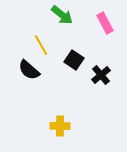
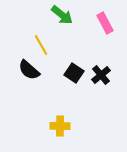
black square: moved 13 px down
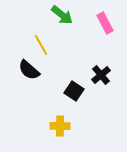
black square: moved 18 px down
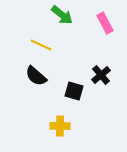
yellow line: rotated 35 degrees counterclockwise
black semicircle: moved 7 px right, 6 px down
black square: rotated 18 degrees counterclockwise
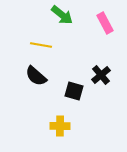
yellow line: rotated 15 degrees counterclockwise
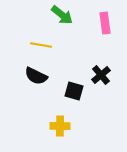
pink rectangle: rotated 20 degrees clockwise
black semicircle: rotated 15 degrees counterclockwise
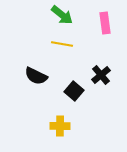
yellow line: moved 21 px right, 1 px up
black square: rotated 24 degrees clockwise
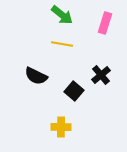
pink rectangle: rotated 25 degrees clockwise
yellow cross: moved 1 px right, 1 px down
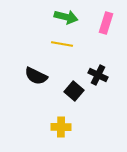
green arrow: moved 4 px right, 2 px down; rotated 25 degrees counterclockwise
pink rectangle: moved 1 px right
black cross: moved 3 px left; rotated 24 degrees counterclockwise
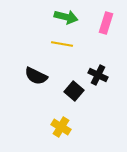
yellow cross: rotated 30 degrees clockwise
